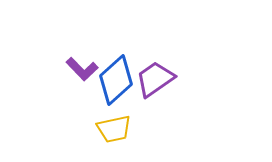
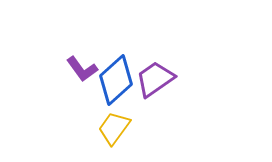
purple L-shape: rotated 8 degrees clockwise
yellow trapezoid: moved 1 px up; rotated 138 degrees clockwise
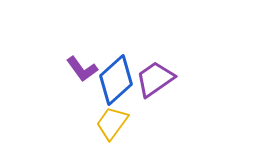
yellow trapezoid: moved 2 px left, 5 px up
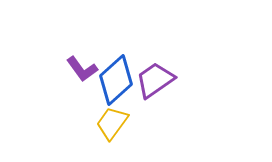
purple trapezoid: moved 1 px down
